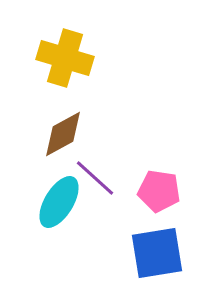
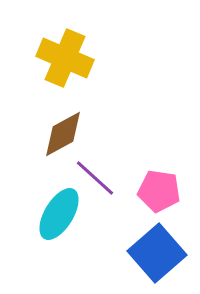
yellow cross: rotated 6 degrees clockwise
cyan ellipse: moved 12 px down
blue square: rotated 32 degrees counterclockwise
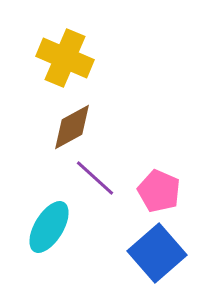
brown diamond: moved 9 px right, 7 px up
pink pentagon: rotated 15 degrees clockwise
cyan ellipse: moved 10 px left, 13 px down
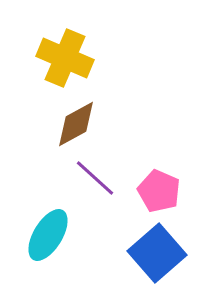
brown diamond: moved 4 px right, 3 px up
cyan ellipse: moved 1 px left, 8 px down
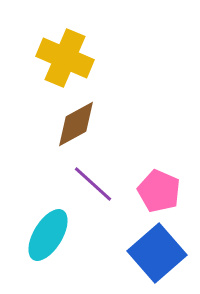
purple line: moved 2 px left, 6 px down
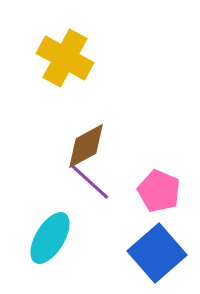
yellow cross: rotated 6 degrees clockwise
brown diamond: moved 10 px right, 22 px down
purple line: moved 3 px left, 2 px up
cyan ellipse: moved 2 px right, 3 px down
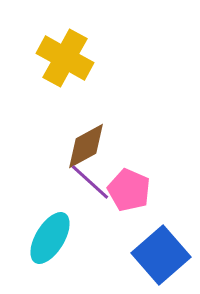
pink pentagon: moved 30 px left, 1 px up
blue square: moved 4 px right, 2 px down
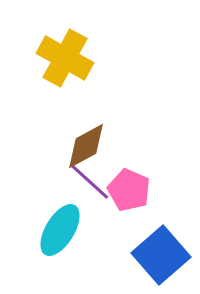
cyan ellipse: moved 10 px right, 8 px up
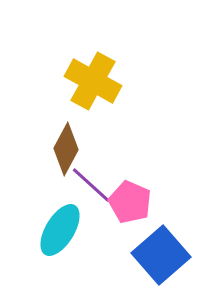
yellow cross: moved 28 px right, 23 px down
brown diamond: moved 20 px left, 3 px down; rotated 33 degrees counterclockwise
purple line: moved 1 px right, 3 px down
pink pentagon: moved 1 px right, 12 px down
